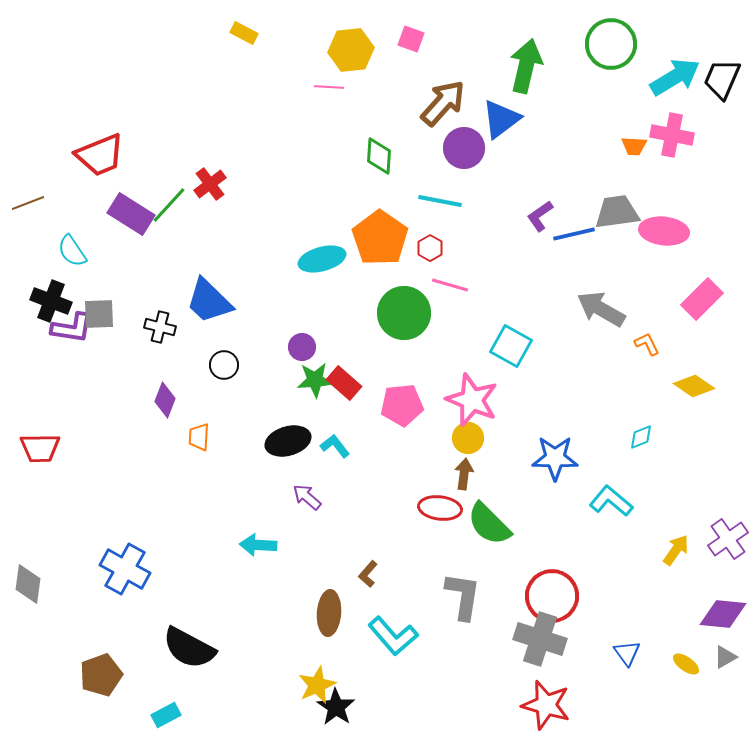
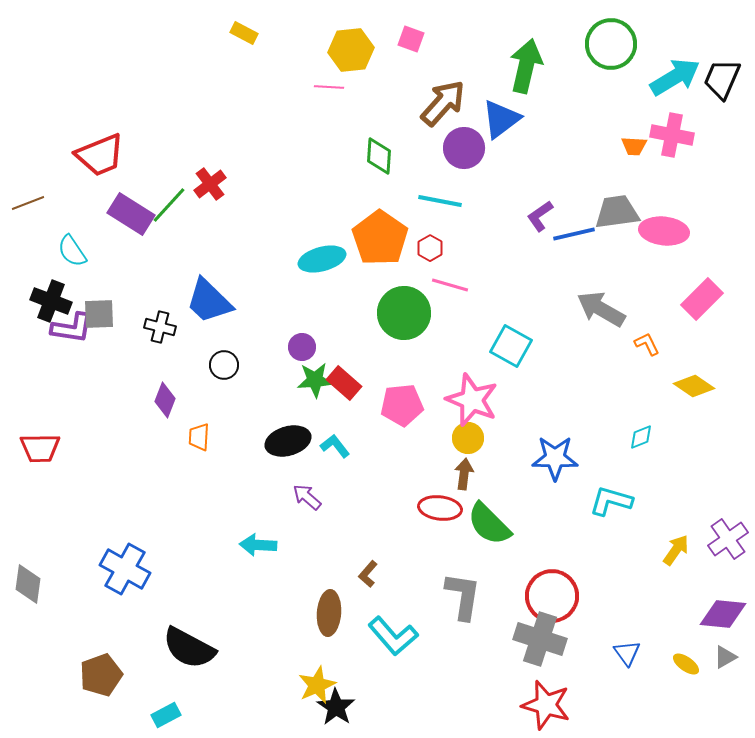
cyan L-shape at (611, 501): rotated 24 degrees counterclockwise
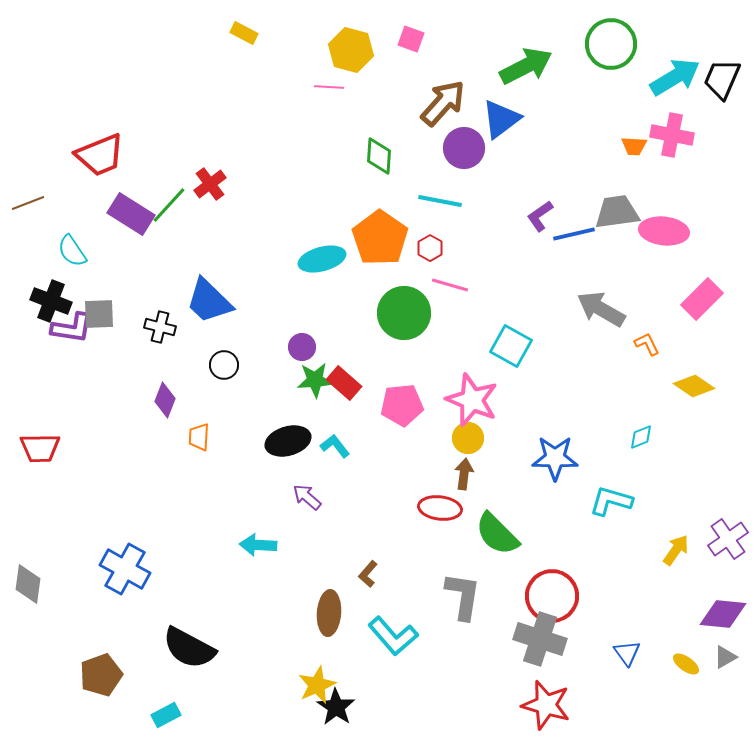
yellow hexagon at (351, 50): rotated 21 degrees clockwise
green arrow at (526, 66): rotated 50 degrees clockwise
green semicircle at (489, 524): moved 8 px right, 10 px down
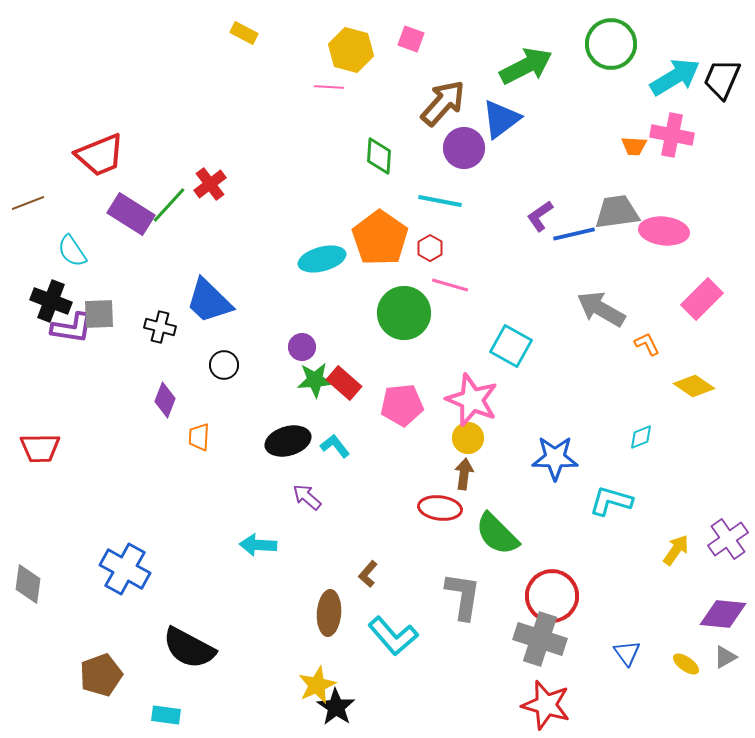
cyan rectangle at (166, 715): rotated 36 degrees clockwise
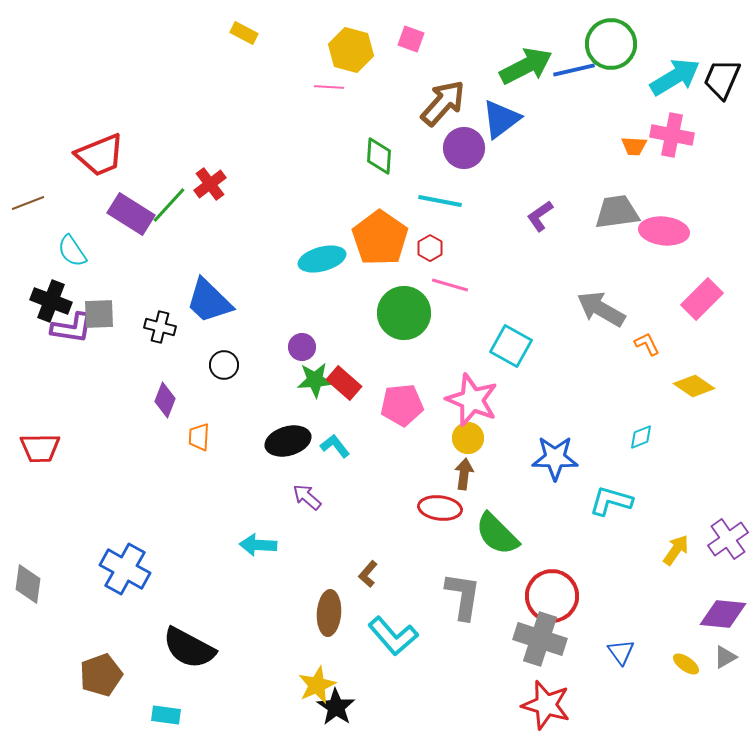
blue line at (574, 234): moved 164 px up
blue triangle at (627, 653): moved 6 px left, 1 px up
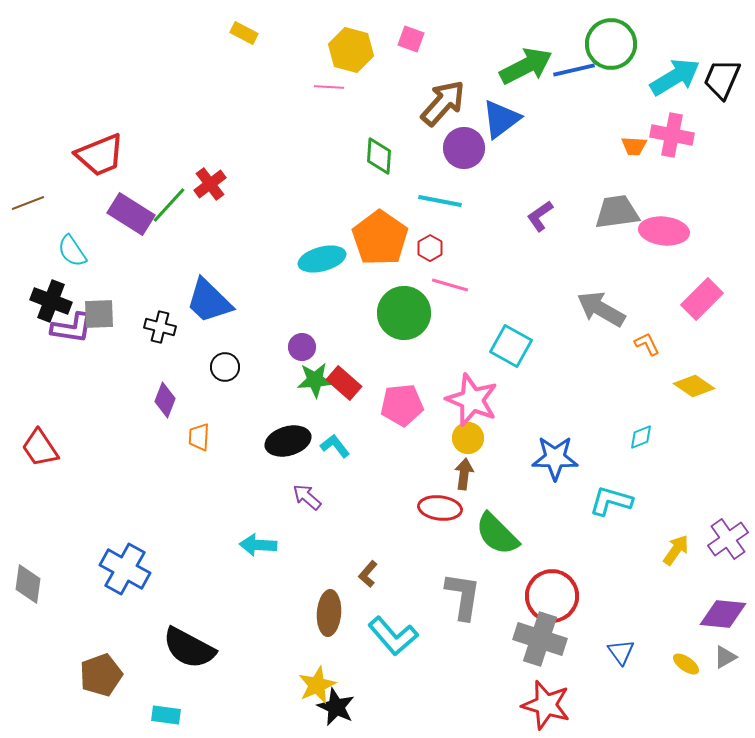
black circle at (224, 365): moved 1 px right, 2 px down
red trapezoid at (40, 448): rotated 57 degrees clockwise
black star at (336, 707): rotated 9 degrees counterclockwise
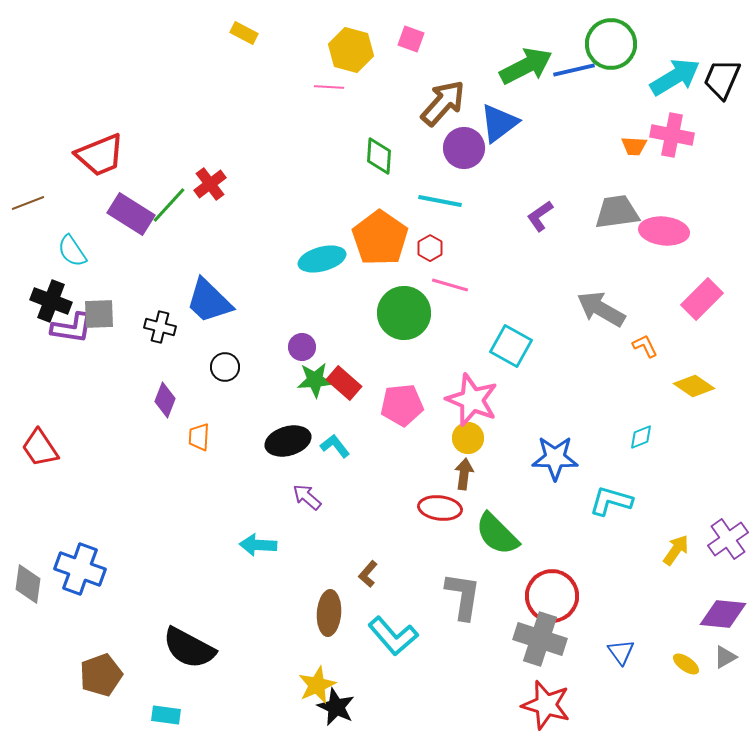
blue triangle at (501, 119): moved 2 px left, 4 px down
orange L-shape at (647, 344): moved 2 px left, 2 px down
blue cross at (125, 569): moved 45 px left; rotated 9 degrees counterclockwise
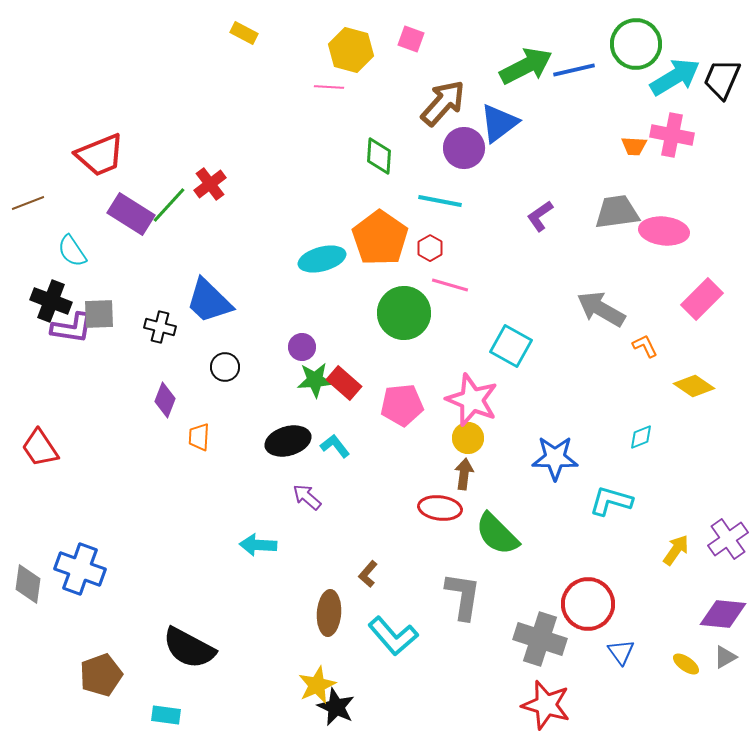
green circle at (611, 44): moved 25 px right
red circle at (552, 596): moved 36 px right, 8 px down
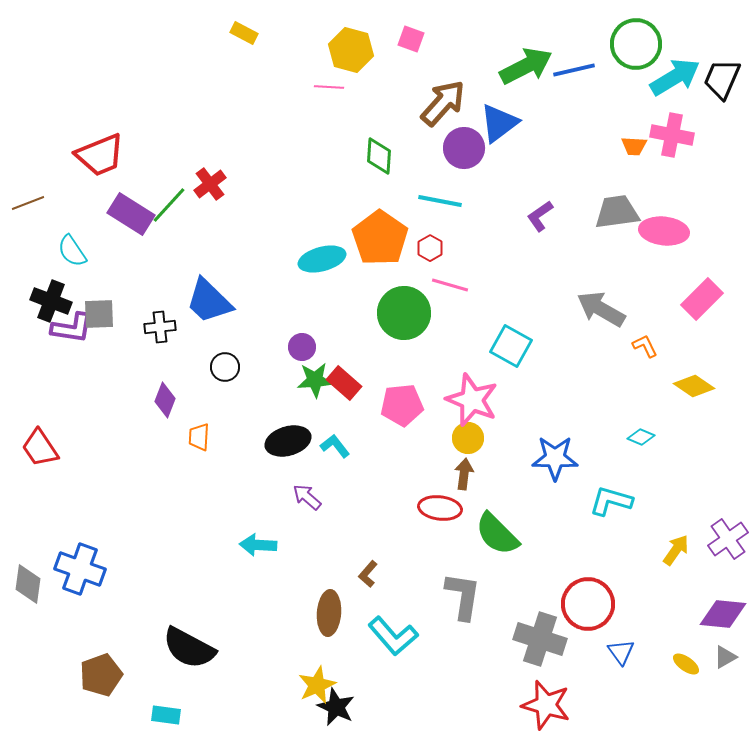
black cross at (160, 327): rotated 20 degrees counterclockwise
cyan diamond at (641, 437): rotated 44 degrees clockwise
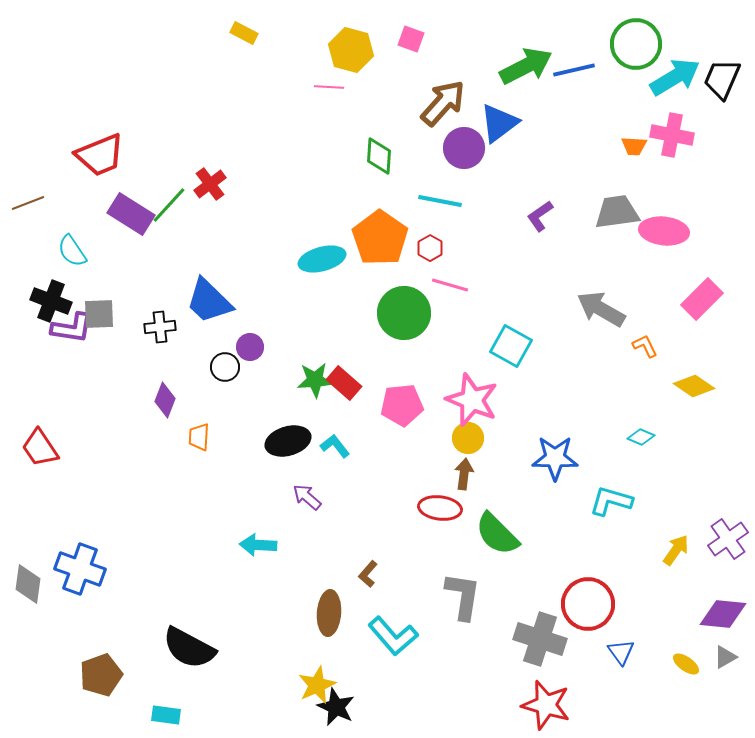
purple circle at (302, 347): moved 52 px left
